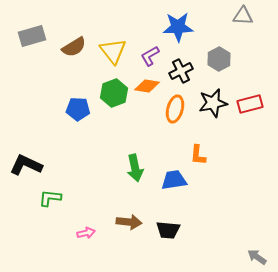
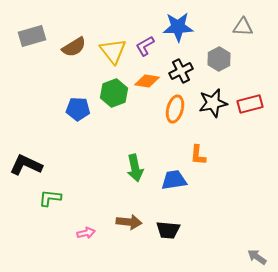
gray triangle: moved 11 px down
purple L-shape: moved 5 px left, 10 px up
orange diamond: moved 5 px up
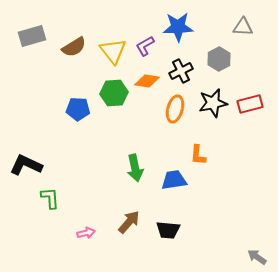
green hexagon: rotated 16 degrees clockwise
green L-shape: rotated 80 degrees clockwise
brown arrow: rotated 55 degrees counterclockwise
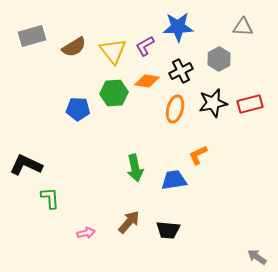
orange L-shape: rotated 60 degrees clockwise
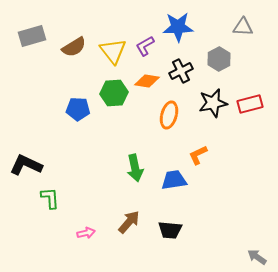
orange ellipse: moved 6 px left, 6 px down
black trapezoid: moved 2 px right
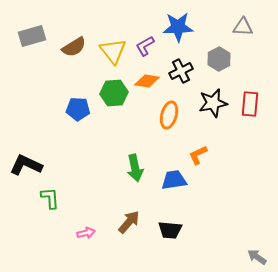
red rectangle: rotated 70 degrees counterclockwise
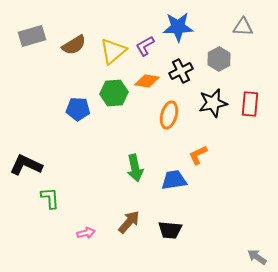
brown semicircle: moved 2 px up
yellow triangle: rotated 28 degrees clockwise
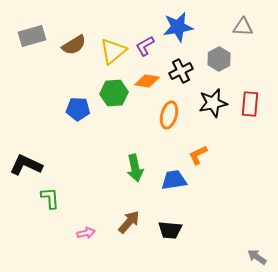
blue star: rotated 8 degrees counterclockwise
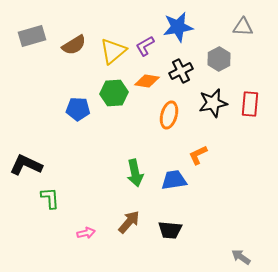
green arrow: moved 5 px down
gray arrow: moved 16 px left
